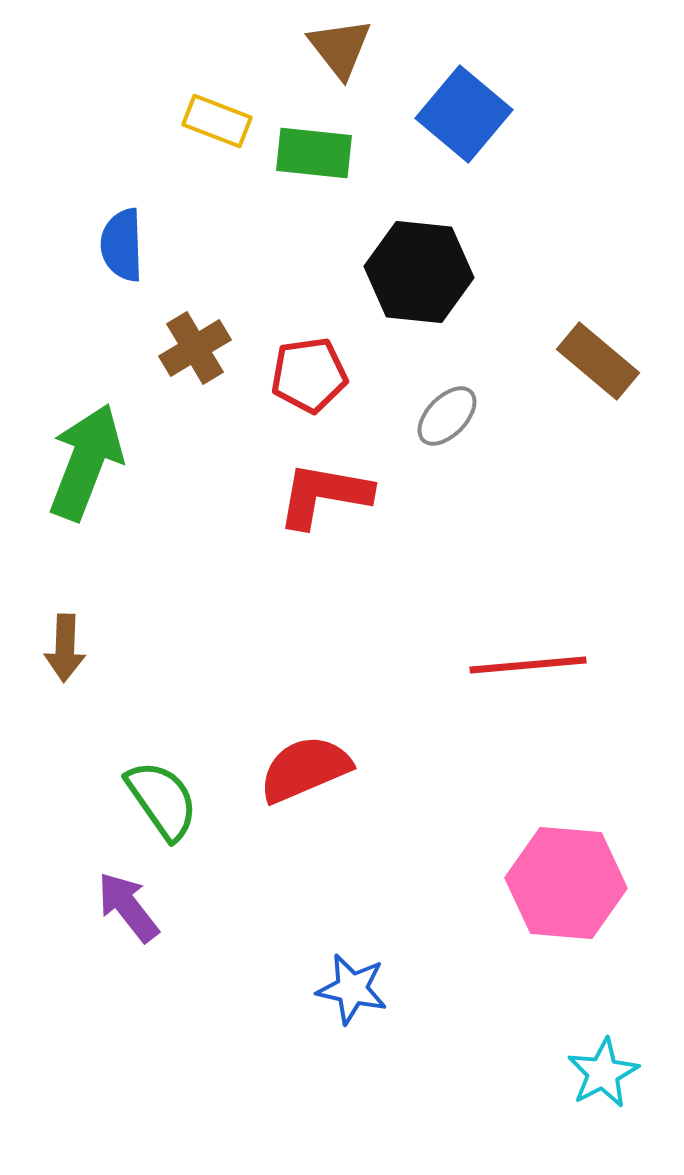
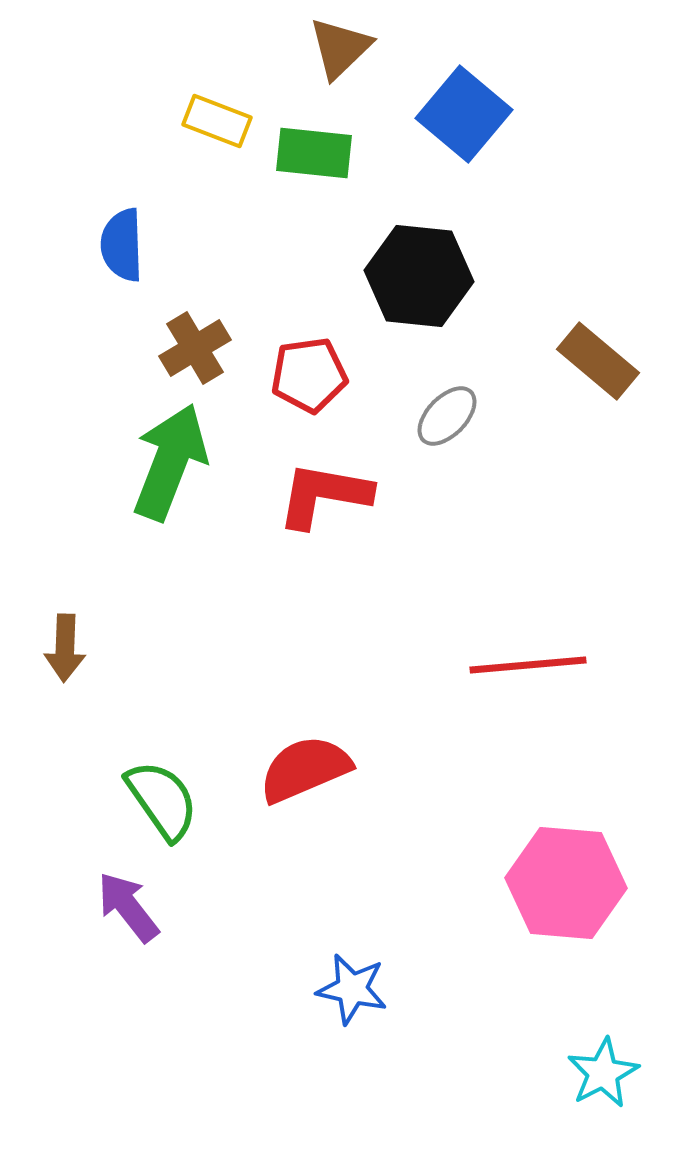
brown triangle: rotated 24 degrees clockwise
black hexagon: moved 4 px down
green arrow: moved 84 px right
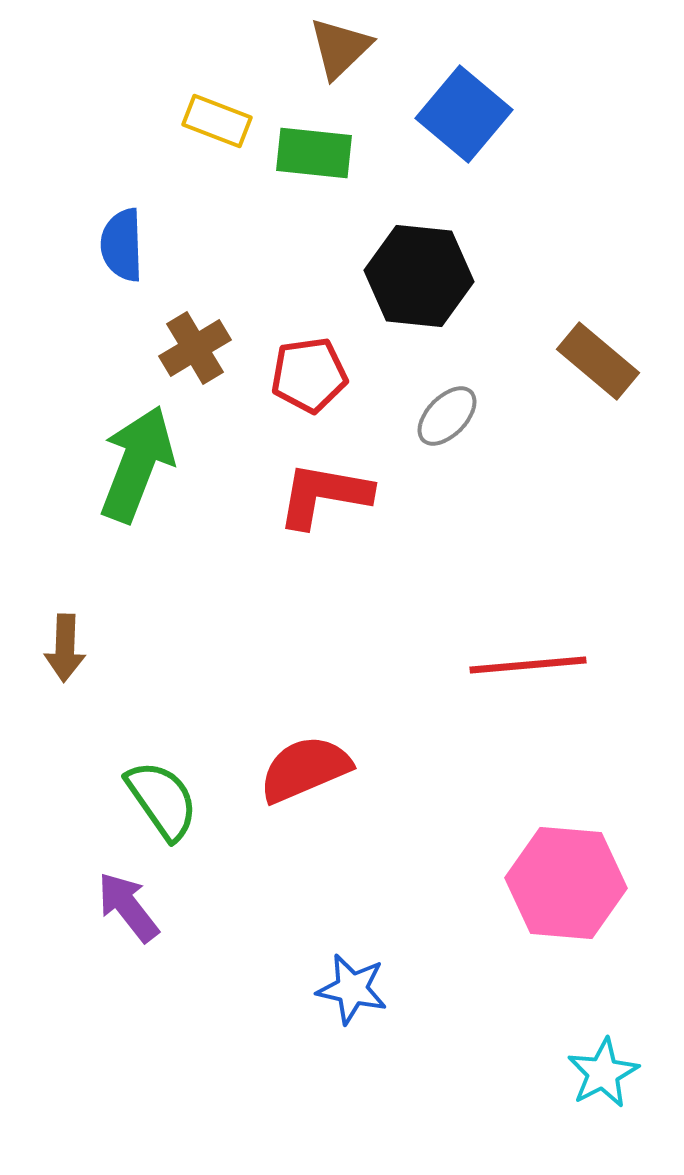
green arrow: moved 33 px left, 2 px down
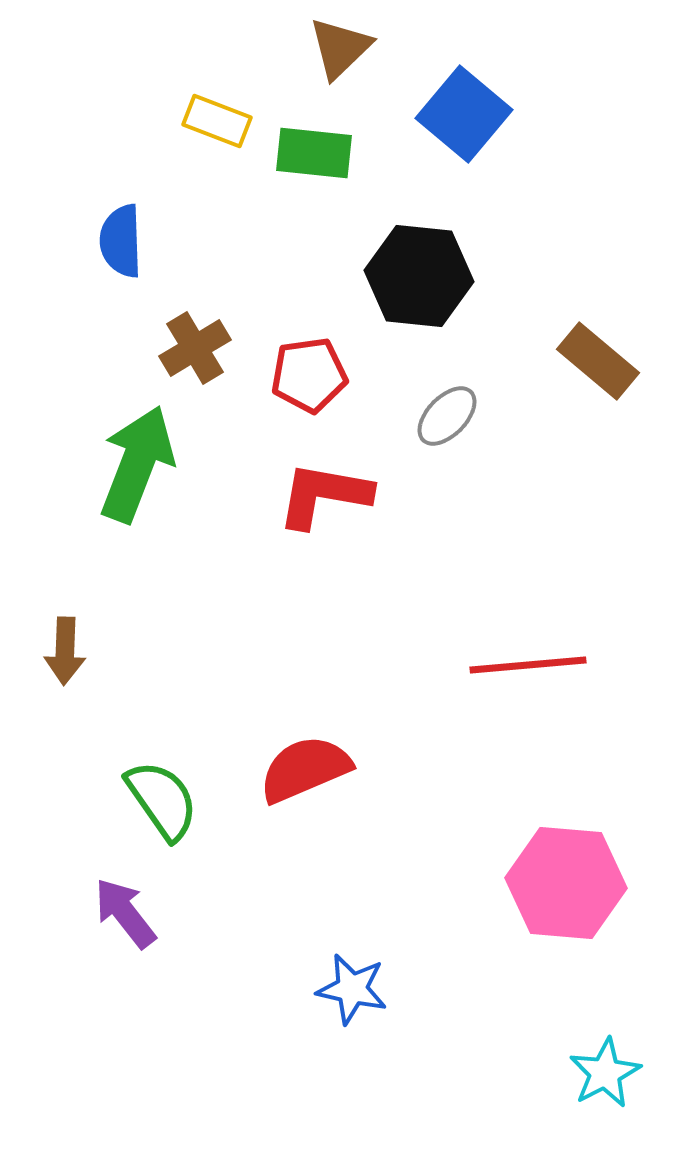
blue semicircle: moved 1 px left, 4 px up
brown arrow: moved 3 px down
purple arrow: moved 3 px left, 6 px down
cyan star: moved 2 px right
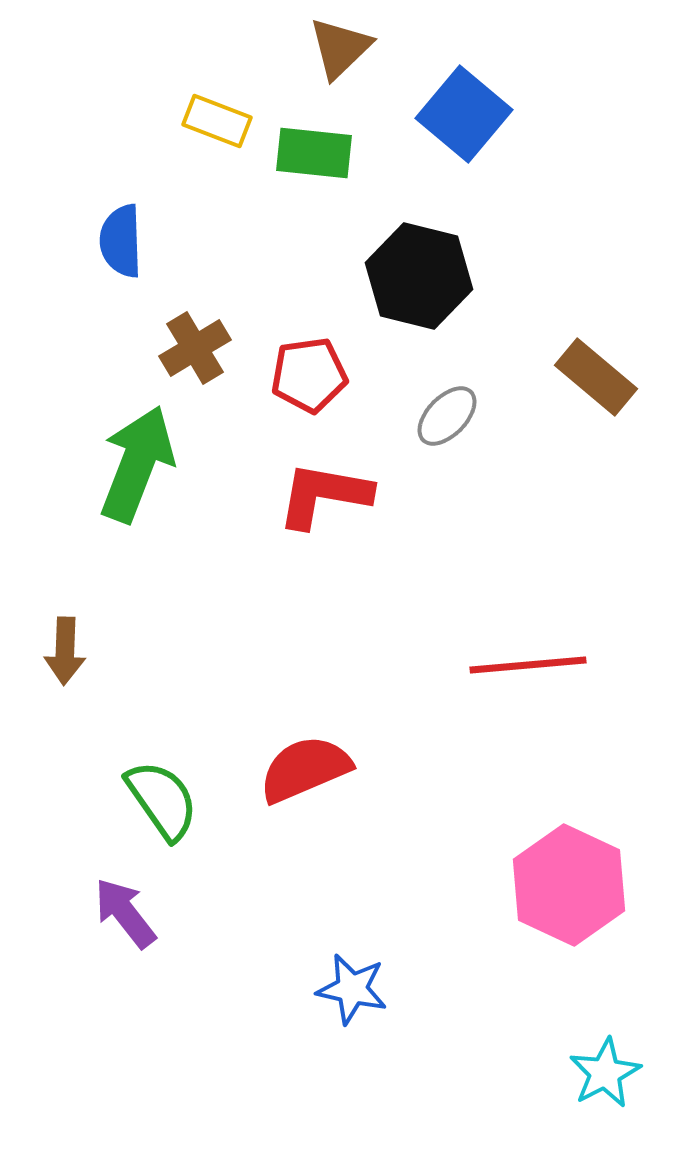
black hexagon: rotated 8 degrees clockwise
brown rectangle: moved 2 px left, 16 px down
pink hexagon: moved 3 px right, 2 px down; rotated 20 degrees clockwise
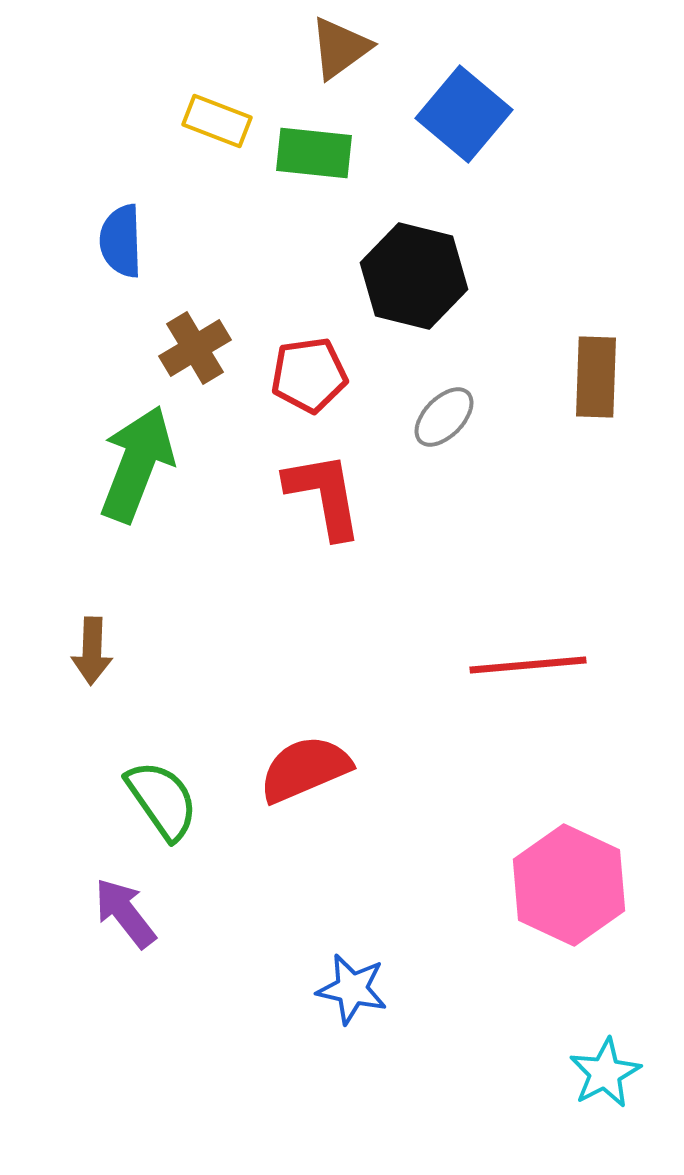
brown triangle: rotated 8 degrees clockwise
black hexagon: moved 5 px left
brown rectangle: rotated 52 degrees clockwise
gray ellipse: moved 3 px left, 1 px down
red L-shape: rotated 70 degrees clockwise
brown arrow: moved 27 px right
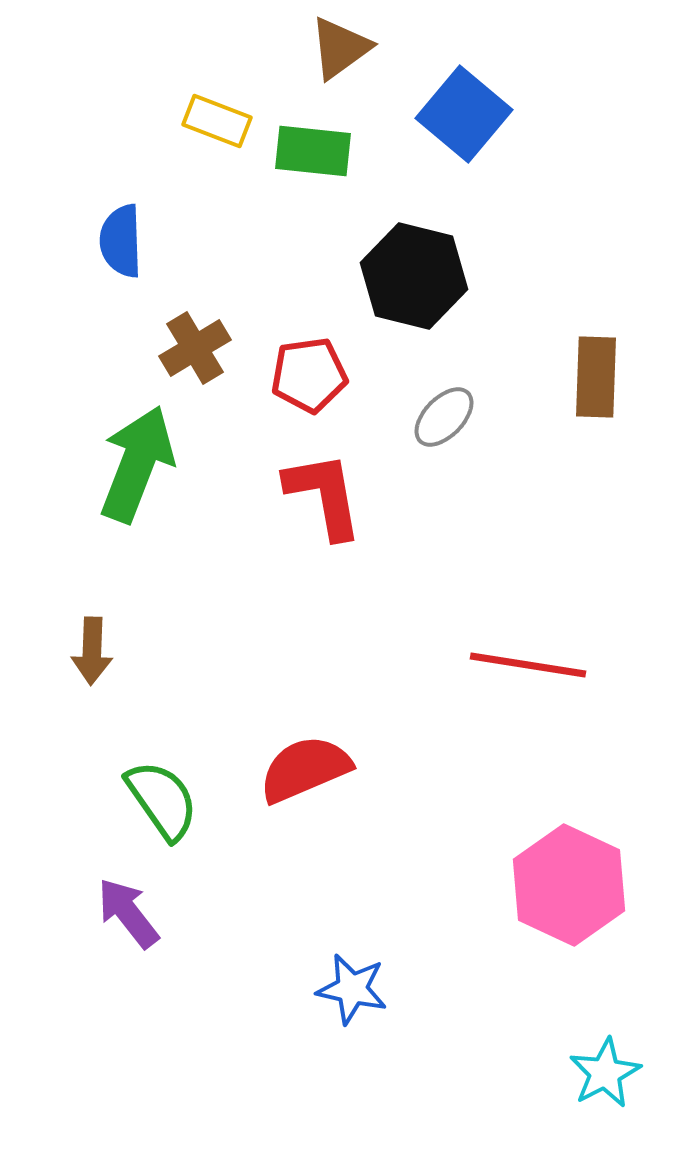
green rectangle: moved 1 px left, 2 px up
red line: rotated 14 degrees clockwise
purple arrow: moved 3 px right
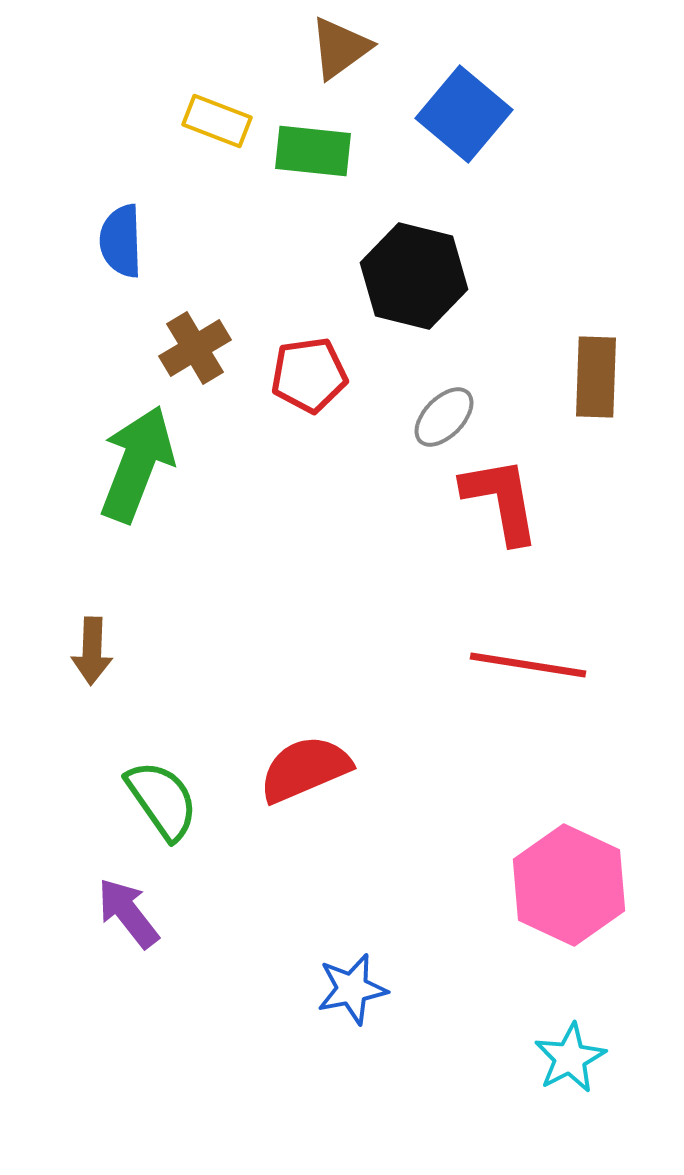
red L-shape: moved 177 px right, 5 px down
blue star: rotated 24 degrees counterclockwise
cyan star: moved 35 px left, 15 px up
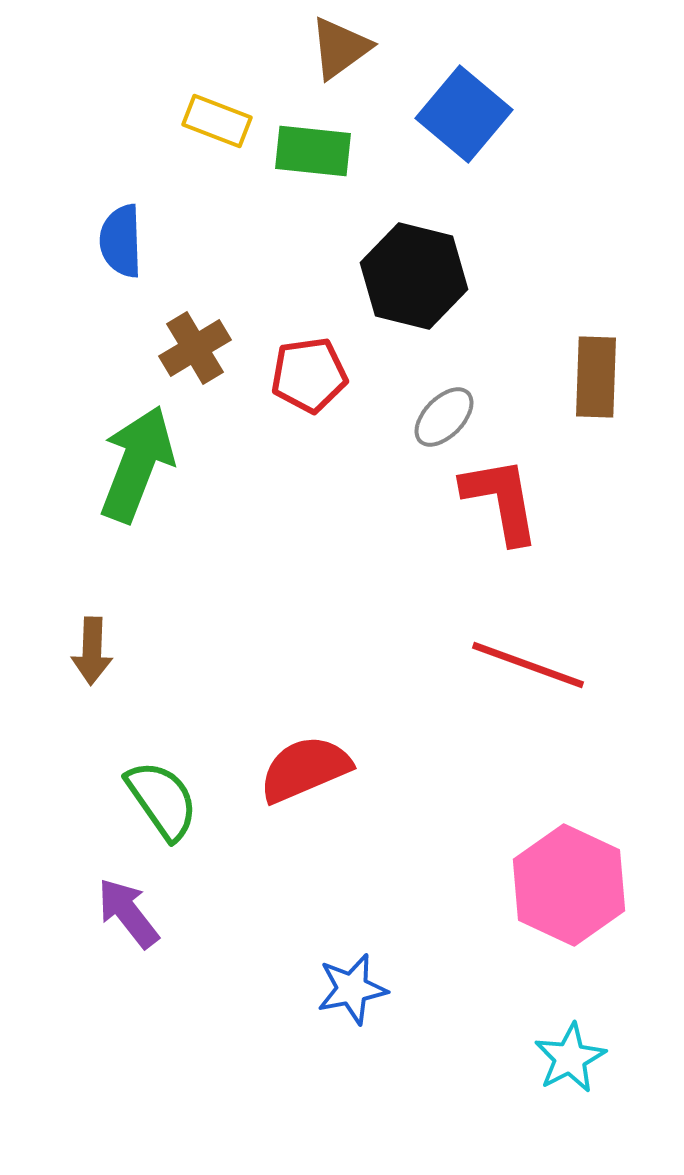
red line: rotated 11 degrees clockwise
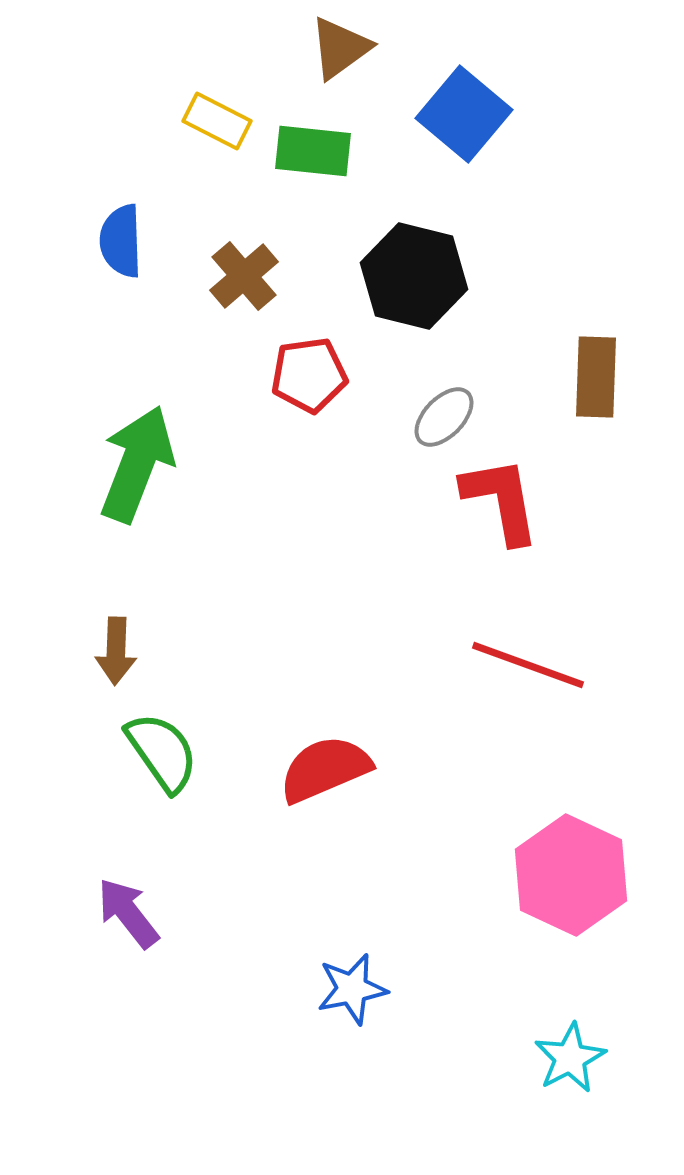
yellow rectangle: rotated 6 degrees clockwise
brown cross: moved 49 px right, 72 px up; rotated 10 degrees counterclockwise
brown arrow: moved 24 px right
red semicircle: moved 20 px right
green semicircle: moved 48 px up
pink hexagon: moved 2 px right, 10 px up
